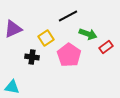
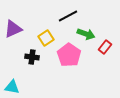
green arrow: moved 2 px left
red rectangle: moved 1 px left; rotated 16 degrees counterclockwise
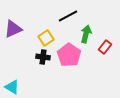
green arrow: rotated 96 degrees counterclockwise
black cross: moved 11 px right
cyan triangle: rotated 21 degrees clockwise
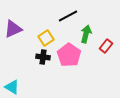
red rectangle: moved 1 px right, 1 px up
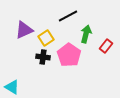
purple triangle: moved 11 px right, 1 px down
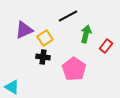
yellow square: moved 1 px left
pink pentagon: moved 5 px right, 14 px down
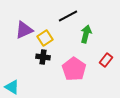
red rectangle: moved 14 px down
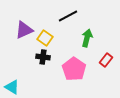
green arrow: moved 1 px right, 4 px down
yellow square: rotated 21 degrees counterclockwise
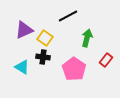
cyan triangle: moved 10 px right, 20 px up
